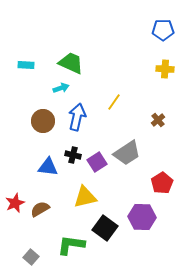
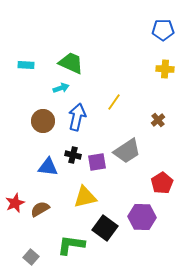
gray trapezoid: moved 2 px up
purple square: rotated 24 degrees clockwise
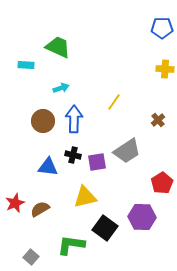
blue pentagon: moved 1 px left, 2 px up
green trapezoid: moved 13 px left, 16 px up
blue arrow: moved 3 px left, 2 px down; rotated 12 degrees counterclockwise
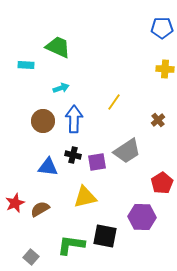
black square: moved 8 px down; rotated 25 degrees counterclockwise
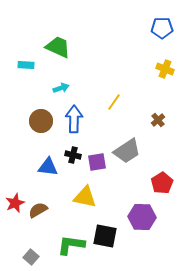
yellow cross: rotated 18 degrees clockwise
brown circle: moved 2 px left
yellow triangle: rotated 25 degrees clockwise
brown semicircle: moved 2 px left, 1 px down
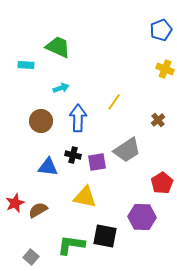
blue pentagon: moved 1 px left, 2 px down; rotated 20 degrees counterclockwise
blue arrow: moved 4 px right, 1 px up
gray trapezoid: moved 1 px up
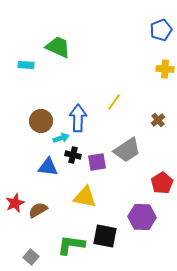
yellow cross: rotated 18 degrees counterclockwise
cyan arrow: moved 50 px down
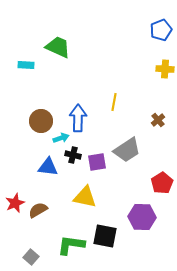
yellow line: rotated 24 degrees counterclockwise
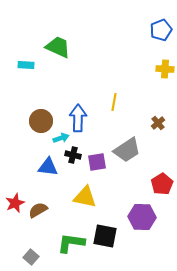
brown cross: moved 3 px down
red pentagon: moved 1 px down
green L-shape: moved 2 px up
